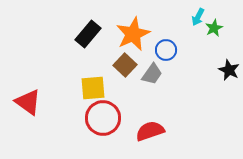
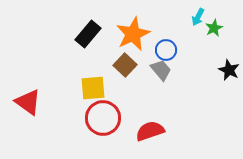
gray trapezoid: moved 9 px right, 4 px up; rotated 75 degrees counterclockwise
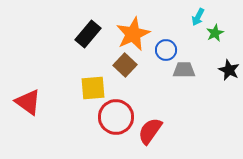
green star: moved 1 px right, 5 px down
gray trapezoid: moved 23 px right; rotated 50 degrees counterclockwise
red circle: moved 13 px right, 1 px up
red semicircle: rotated 36 degrees counterclockwise
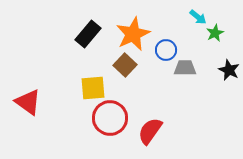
cyan arrow: rotated 78 degrees counterclockwise
gray trapezoid: moved 1 px right, 2 px up
red circle: moved 6 px left, 1 px down
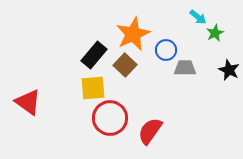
black rectangle: moved 6 px right, 21 px down
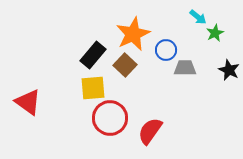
black rectangle: moved 1 px left
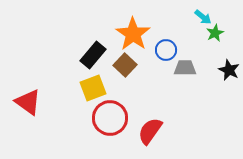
cyan arrow: moved 5 px right
orange star: rotated 12 degrees counterclockwise
yellow square: rotated 16 degrees counterclockwise
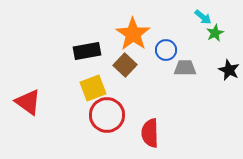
black rectangle: moved 6 px left, 4 px up; rotated 40 degrees clockwise
red circle: moved 3 px left, 3 px up
red semicircle: moved 2 px down; rotated 36 degrees counterclockwise
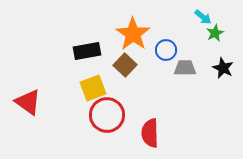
black star: moved 6 px left, 2 px up
